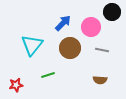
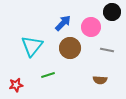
cyan triangle: moved 1 px down
gray line: moved 5 px right
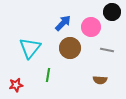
cyan triangle: moved 2 px left, 2 px down
green line: rotated 64 degrees counterclockwise
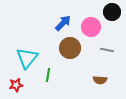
cyan triangle: moved 3 px left, 10 px down
